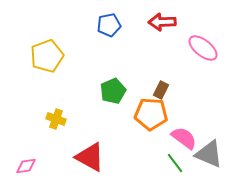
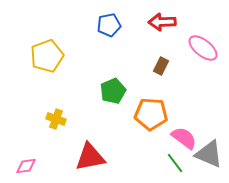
brown rectangle: moved 24 px up
red triangle: rotated 40 degrees counterclockwise
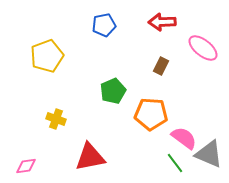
blue pentagon: moved 5 px left
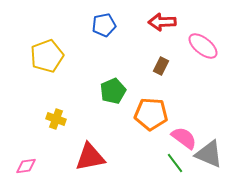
pink ellipse: moved 2 px up
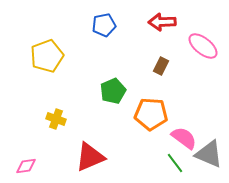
red triangle: rotated 12 degrees counterclockwise
